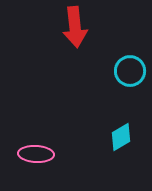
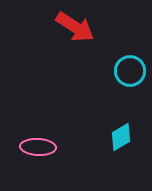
red arrow: rotated 51 degrees counterclockwise
pink ellipse: moved 2 px right, 7 px up
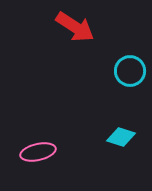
cyan diamond: rotated 48 degrees clockwise
pink ellipse: moved 5 px down; rotated 16 degrees counterclockwise
